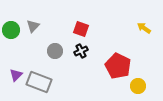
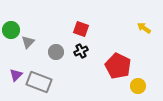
gray triangle: moved 5 px left, 16 px down
gray circle: moved 1 px right, 1 px down
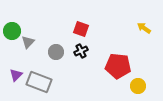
green circle: moved 1 px right, 1 px down
red pentagon: rotated 20 degrees counterclockwise
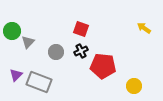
red pentagon: moved 15 px left
yellow circle: moved 4 px left
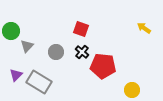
green circle: moved 1 px left
gray triangle: moved 1 px left, 4 px down
black cross: moved 1 px right, 1 px down; rotated 24 degrees counterclockwise
gray rectangle: rotated 10 degrees clockwise
yellow circle: moved 2 px left, 4 px down
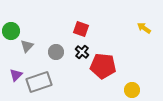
gray rectangle: rotated 50 degrees counterclockwise
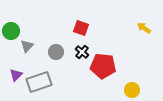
red square: moved 1 px up
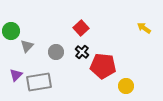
red square: rotated 28 degrees clockwise
gray rectangle: rotated 10 degrees clockwise
yellow circle: moved 6 px left, 4 px up
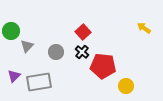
red square: moved 2 px right, 4 px down
purple triangle: moved 2 px left, 1 px down
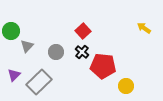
red square: moved 1 px up
purple triangle: moved 1 px up
gray rectangle: rotated 35 degrees counterclockwise
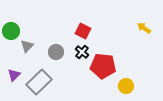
red square: rotated 21 degrees counterclockwise
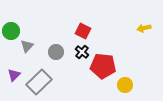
yellow arrow: rotated 48 degrees counterclockwise
yellow circle: moved 1 px left, 1 px up
